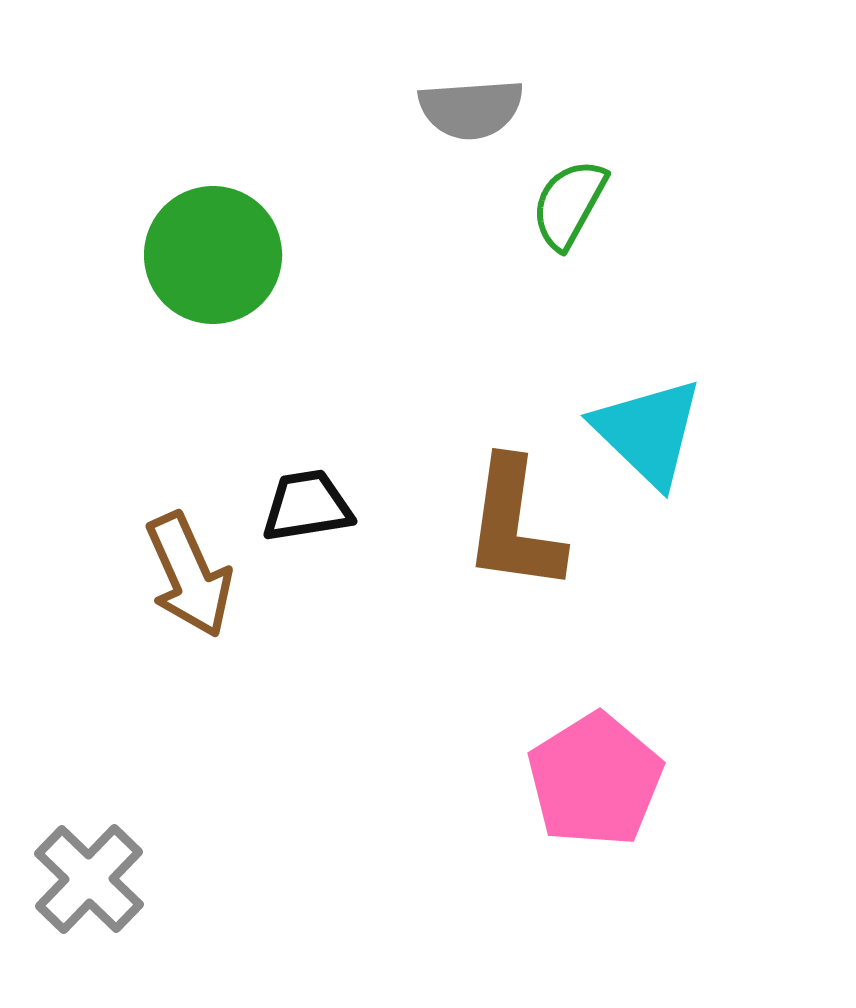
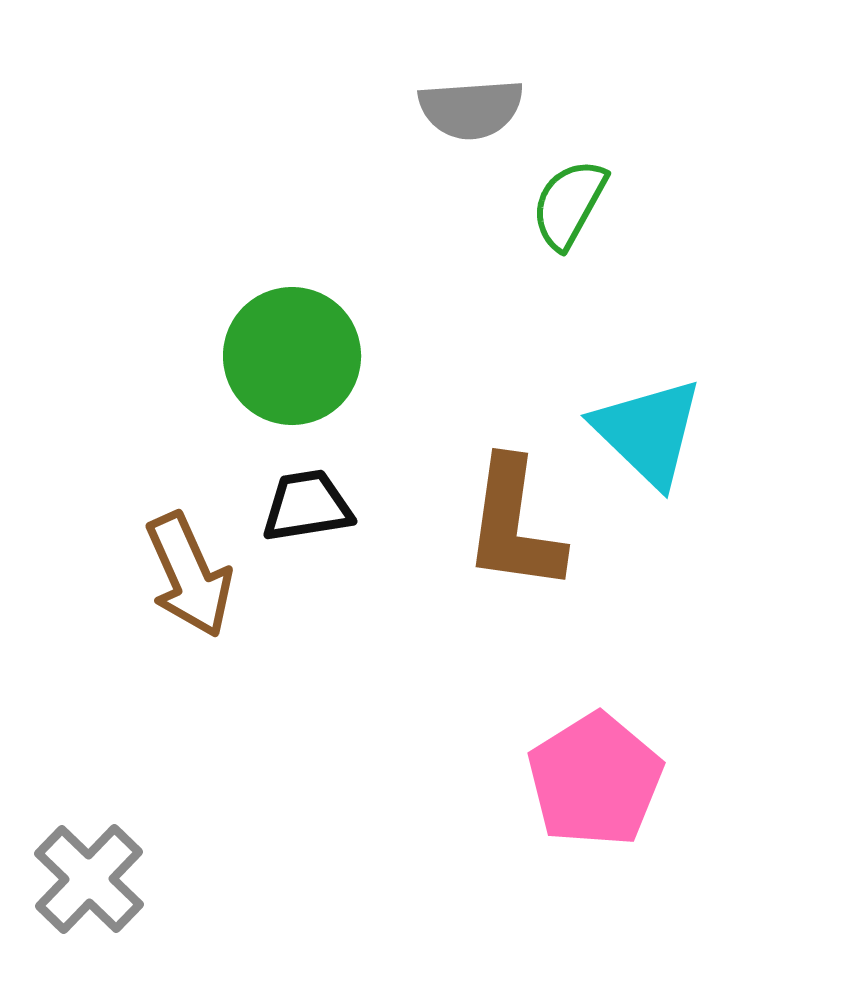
green circle: moved 79 px right, 101 px down
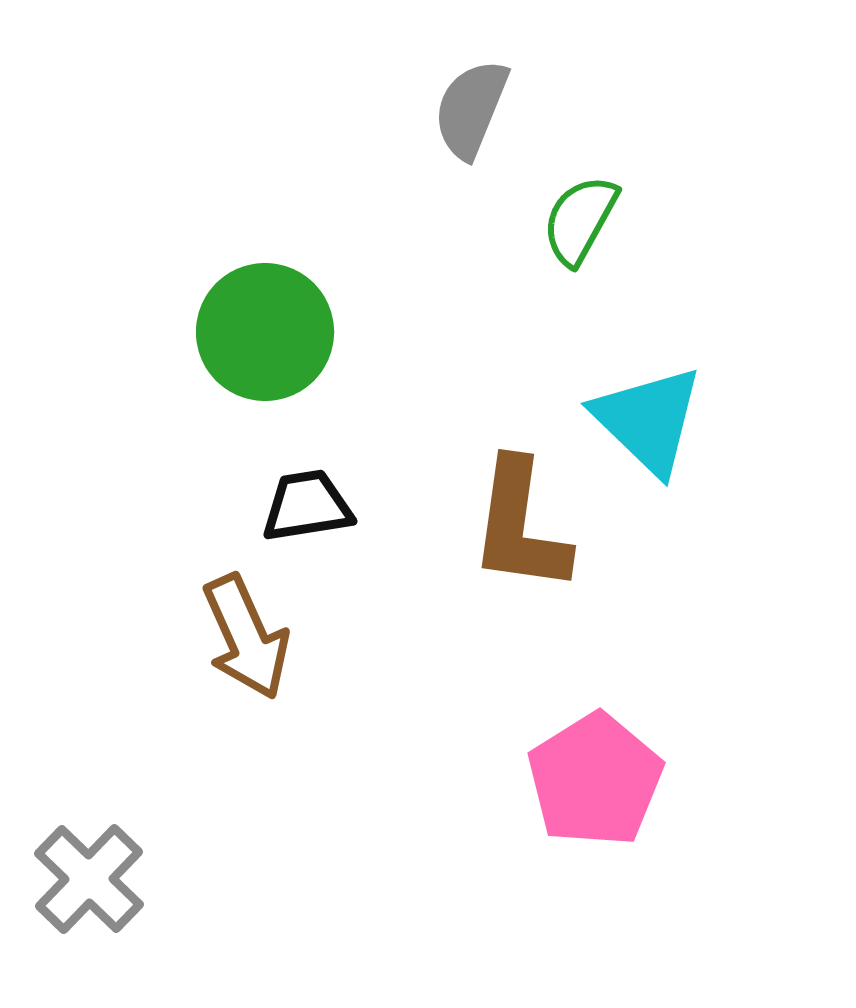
gray semicircle: rotated 116 degrees clockwise
green semicircle: moved 11 px right, 16 px down
green circle: moved 27 px left, 24 px up
cyan triangle: moved 12 px up
brown L-shape: moved 6 px right, 1 px down
brown arrow: moved 57 px right, 62 px down
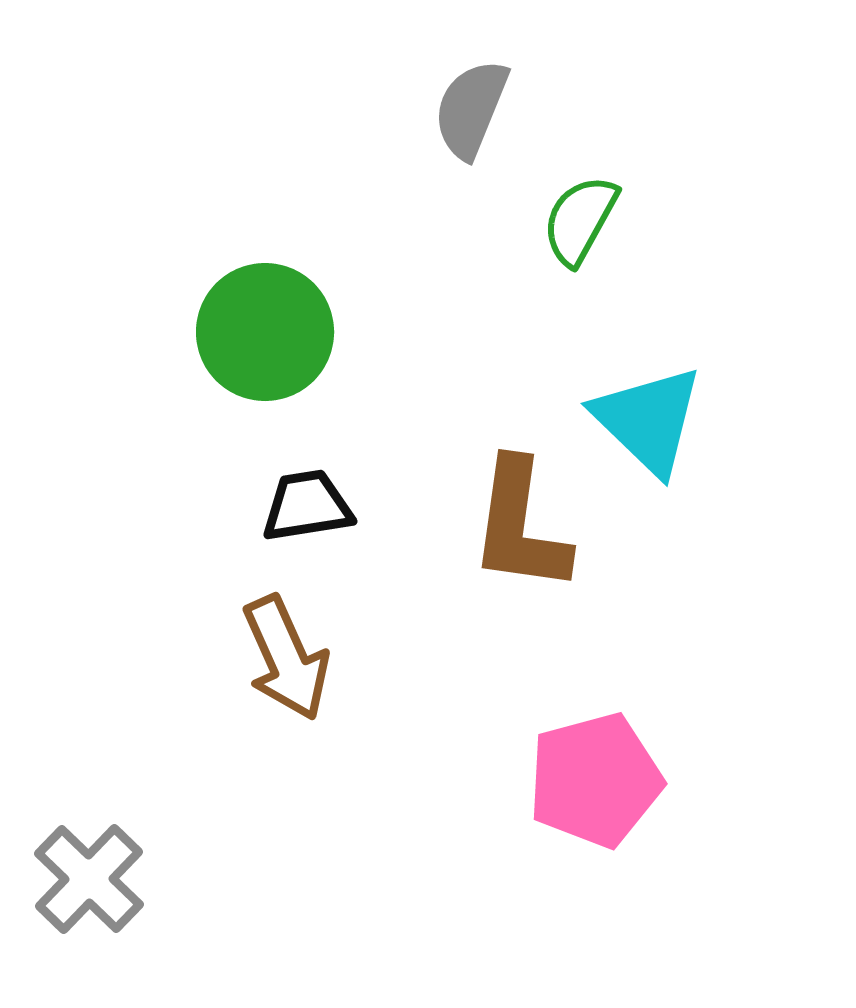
brown arrow: moved 40 px right, 21 px down
pink pentagon: rotated 17 degrees clockwise
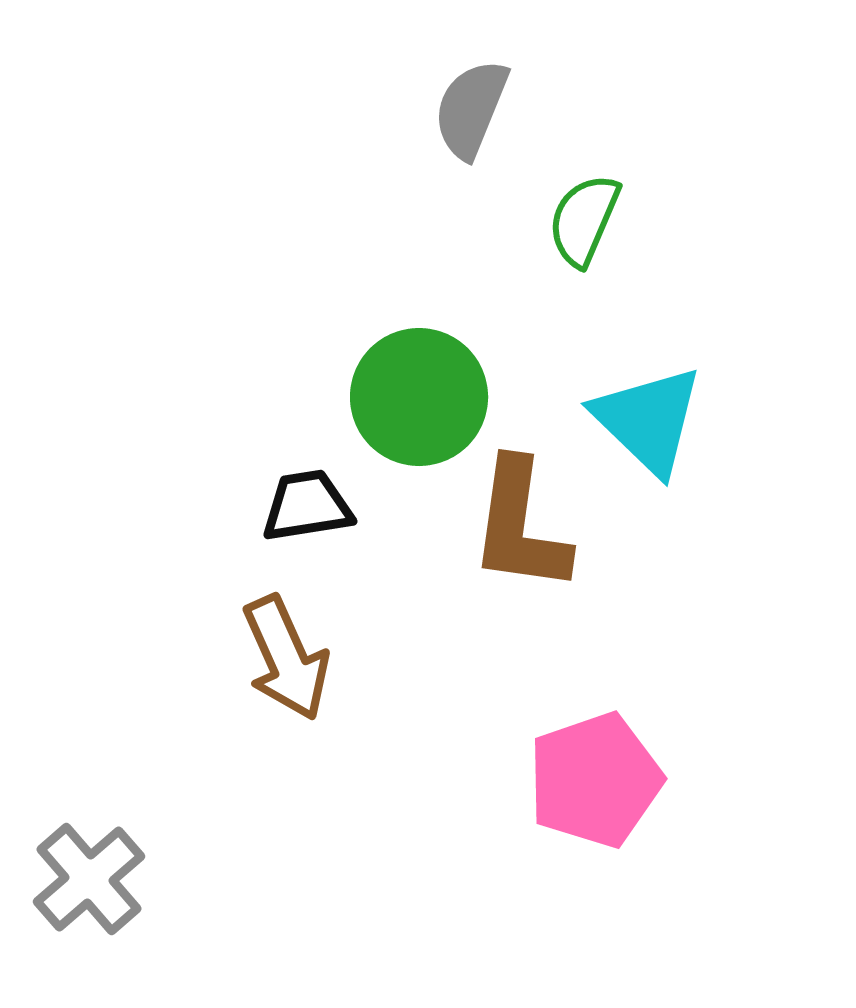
green semicircle: moved 4 px right; rotated 6 degrees counterclockwise
green circle: moved 154 px right, 65 px down
pink pentagon: rotated 4 degrees counterclockwise
gray cross: rotated 5 degrees clockwise
